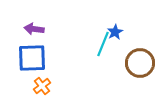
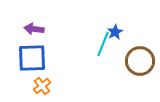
brown circle: moved 2 px up
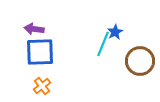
blue square: moved 8 px right, 6 px up
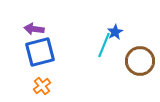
cyan line: moved 1 px right, 1 px down
blue square: rotated 12 degrees counterclockwise
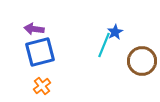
brown circle: moved 2 px right
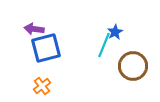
blue square: moved 6 px right, 4 px up
brown circle: moved 9 px left, 5 px down
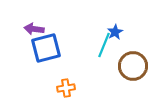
orange cross: moved 24 px right, 2 px down; rotated 30 degrees clockwise
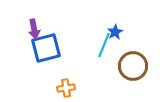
purple arrow: rotated 108 degrees counterclockwise
